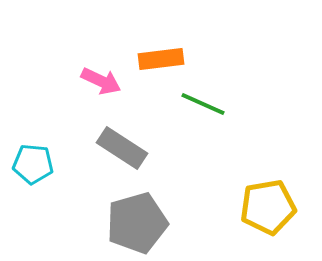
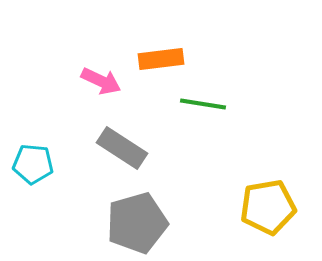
green line: rotated 15 degrees counterclockwise
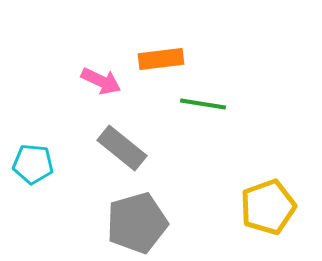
gray rectangle: rotated 6 degrees clockwise
yellow pentagon: rotated 10 degrees counterclockwise
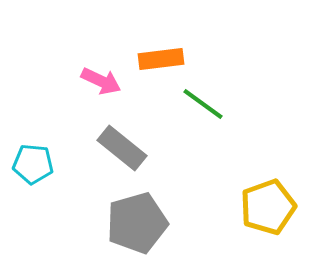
green line: rotated 27 degrees clockwise
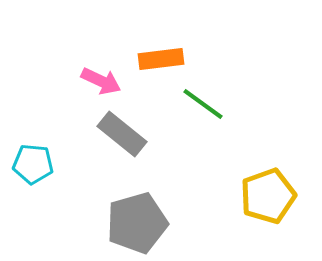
gray rectangle: moved 14 px up
yellow pentagon: moved 11 px up
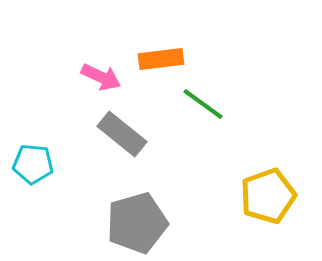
pink arrow: moved 4 px up
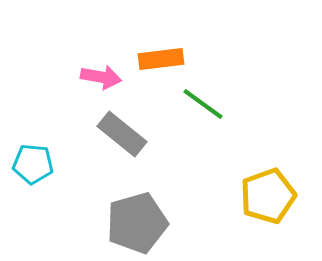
pink arrow: rotated 15 degrees counterclockwise
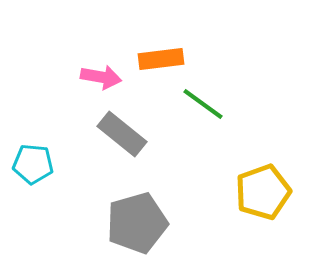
yellow pentagon: moved 5 px left, 4 px up
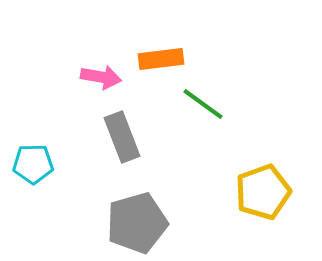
gray rectangle: moved 3 px down; rotated 30 degrees clockwise
cyan pentagon: rotated 6 degrees counterclockwise
